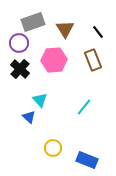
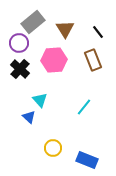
gray rectangle: rotated 20 degrees counterclockwise
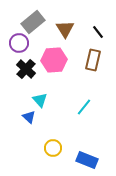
brown rectangle: rotated 35 degrees clockwise
black cross: moved 6 px right
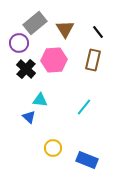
gray rectangle: moved 2 px right, 1 px down
cyan triangle: rotated 42 degrees counterclockwise
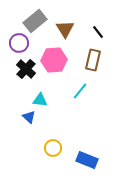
gray rectangle: moved 2 px up
cyan line: moved 4 px left, 16 px up
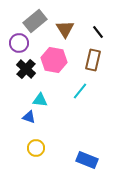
pink hexagon: rotated 15 degrees clockwise
blue triangle: rotated 24 degrees counterclockwise
yellow circle: moved 17 px left
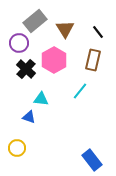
pink hexagon: rotated 20 degrees clockwise
cyan triangle: moved 1 px right, 1 px up
yellow circle: moved 19 px left
blue rectangle: moved 5 px right; rotated 30 degrees clockwise
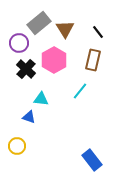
gray rectangle: moved 4 px right, 2 px down
yellow circle: moved 2 px up
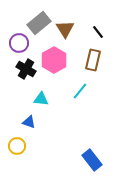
black cross: rotated 12 degrees counterclockwise
blue triangle: moved 5 px down
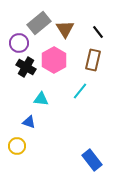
black cross: moved 2 px up
